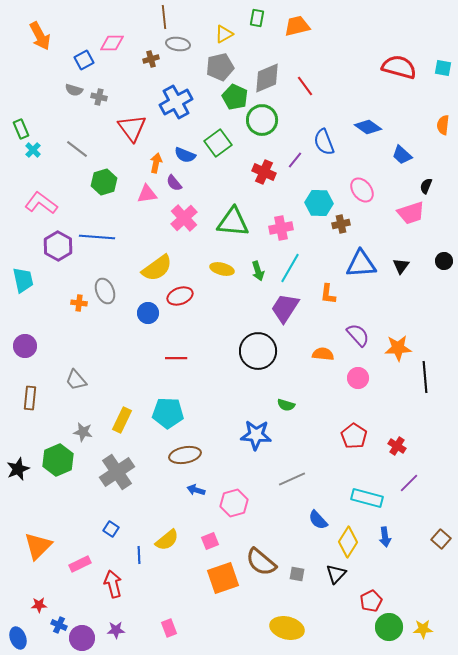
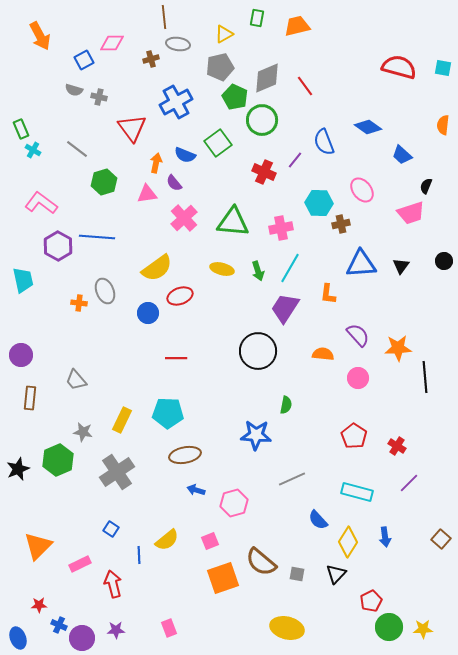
cyan cross at (33, 150): rotated 14 degrees counterclockwise
purple circle at (25, 346): moved 4 px left, 9 px down
green semicircle at (286, 405): rotated 96 degrees counterclockwise
cyan rectangle at (367, 498): moved 10 px left, 6 px up
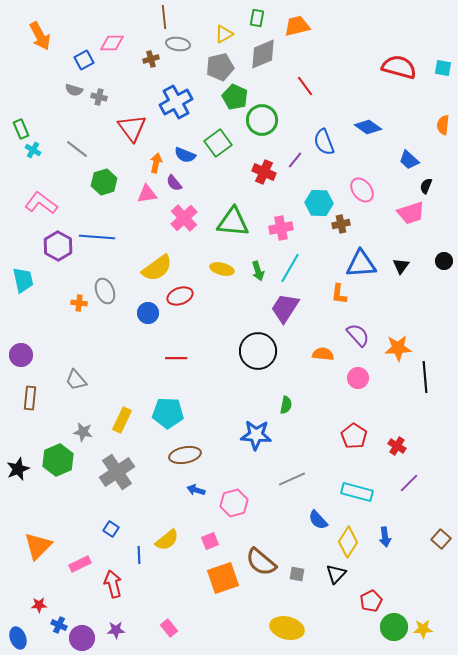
gray diamond at (267, 78): moved 4 px left, 24 px up
blue trapezoid at (402, 155): moved 7 px right, 5 px down
orange L-shape at (328, 294): moved 11 px right
green circle at (389, 627): moved 5 px right
pink rectangle at (169, 628): rotated 18 degrees counterclockwise
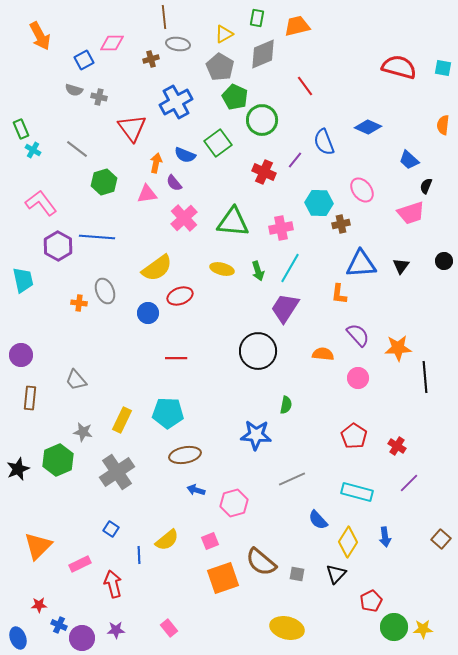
gray pentagon at (220, 67): rotated 28 degrees counterclockwise
blue diamond at (368, 127): rotated 12 degrees counterclockwise
pink L-shape at (41, 203): rotated 16 degrees clockwise
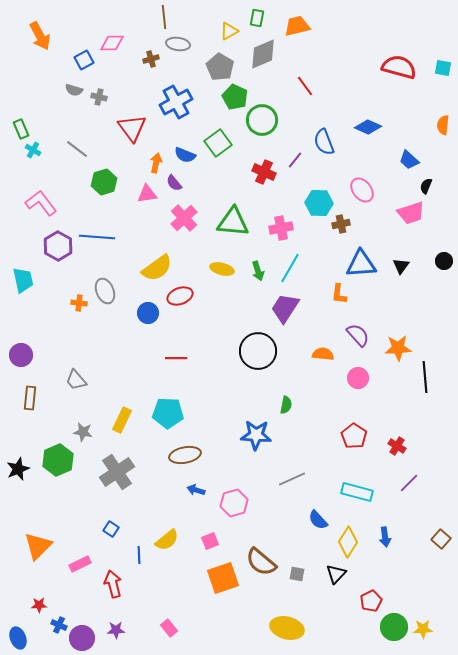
yellow triangle at (224, 34): moved 5 px right, 3 px up
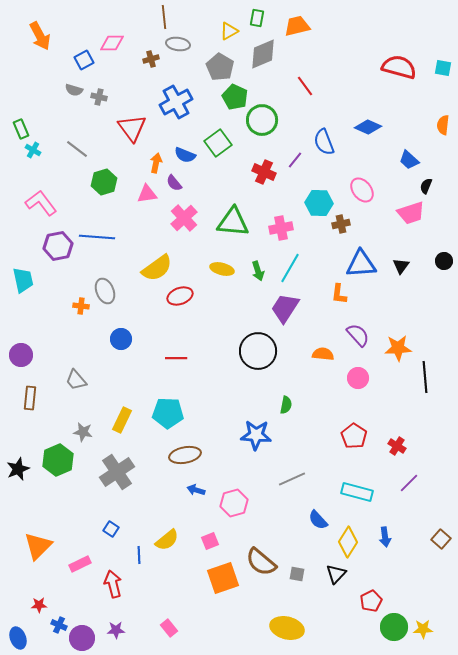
purple hexagon at (58, 246): rotated 20 degrees clockwise
orange cross at (79, 303): moved 2 px right, 3 px down
blue circle at (148, 313): moved 27 px left, 26 px down
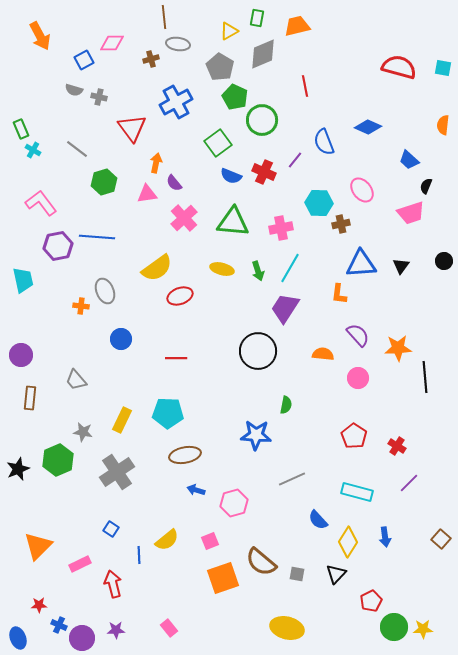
red line at (305, 86): rotated 25 degrees clockwise
blue semicircle at (185, 155): moved 46 px right, 21 px down
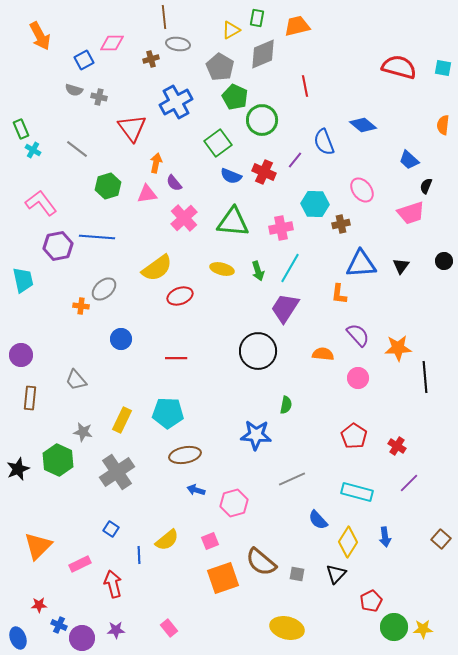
yellow triangle at (229, 31): moved 2 px right, 1 px up
blue diamond at (368, 127): moved 5 px left, 2 px up; rotated 16 degrees clockwise
green hexagon at (104, 182): moved 4 px right, 4 px down
cyan hexagon at (319, 203): moved 4 px left, 1 px down
gray ellipse at (105, 291): moved 1 px left, 2 px up; rotated 70 degrees clockwise
green hexagon at (58, 460): rotated 12 degrees counterclockwise
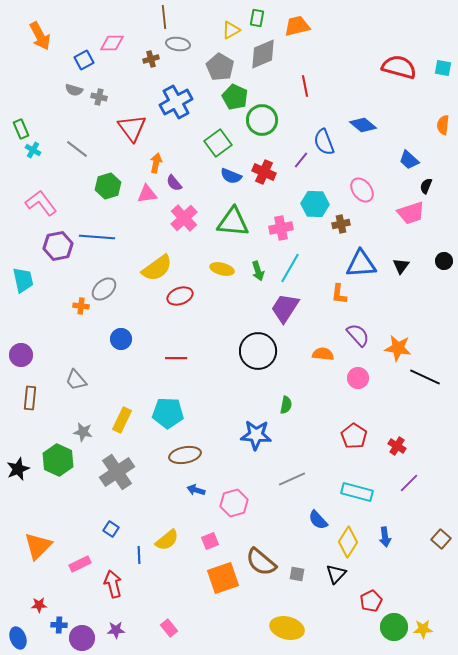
purple line at (295, 160): moved 6 px right
orange star at (398, 348): rotated 12 degrees clockwise
black line at (425, 377): rotated 60 degrees counterclockwise
blue cross at (59, 625): rotated 21 degrees counterclockwise
